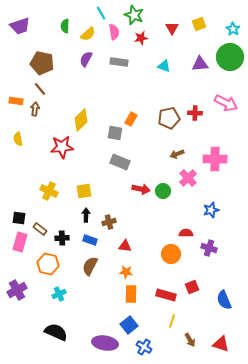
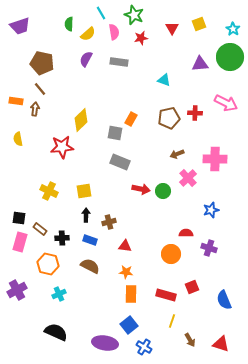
green semicircle at (65, 26): moved 4 px right, 2 px up
cyan triangle at (164, 66): moved 14 px down
brown semicircle at (90, 266): rotated 90 degrees clockwise
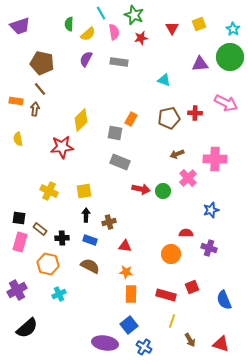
black semicircle at (56, 332): moved 29 px left, 4 px up; rotated 115 degrees clockwise
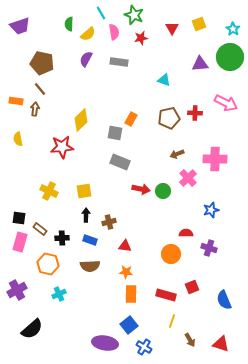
brown semicircle at (90, 266): rotated 150 degrees clockwise
black semicircle at (27, 328): moved 5 px right, 1 px down
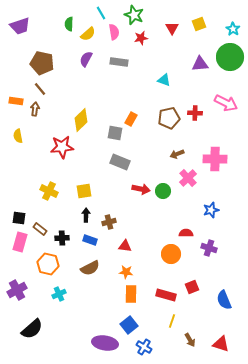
yellow semicircle at (18, 139): moved 3 px up
brown semicircle at (90, 266): moved 2 px down; rotated 24 degrees counterclockwise
